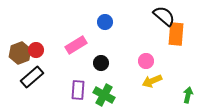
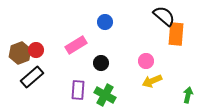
green cross: moved 1 px right
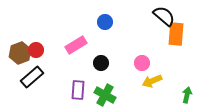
pink circle: moved 4 px left, 2 px down
green arrow: moved 1 px left
